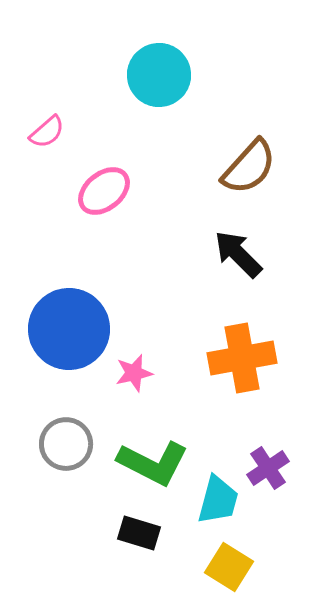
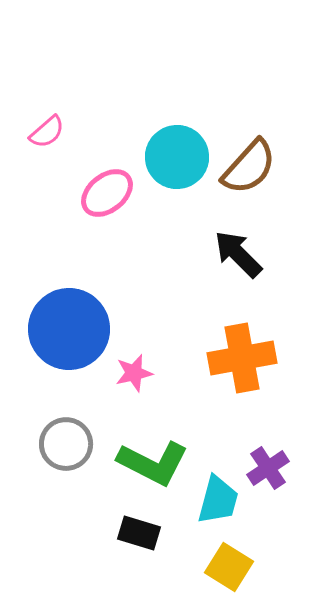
cyan circle: moved 18 px right, 82 px down
pink ellipse: moved 3 px right, 2 px down
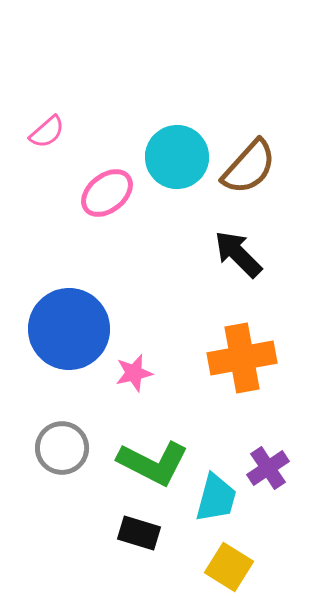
gray circle: moved 4 px left, 4 px down
cyan trapezoid: moved 2 px left, 2 px up
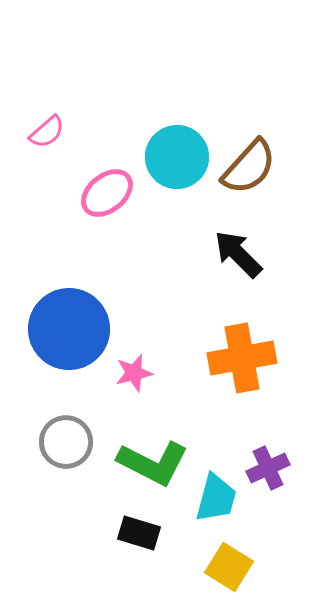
gray circle: moved 4 px right, 6 px up
purple cross: rotated 9 degrees clockwise
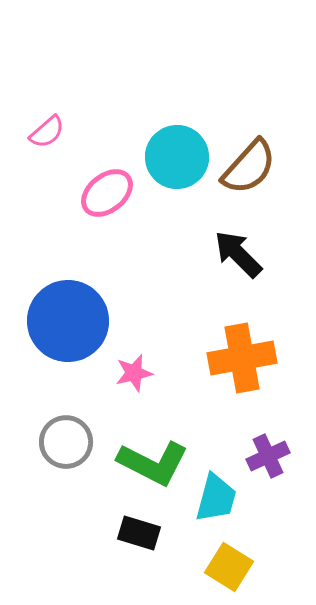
blue circle: moved 1 px left, 8 px up
purple cross: moved 12 px up
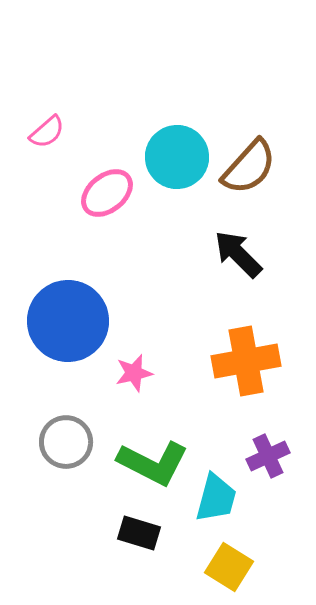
orange cross: moved 4 px right, 3 px down
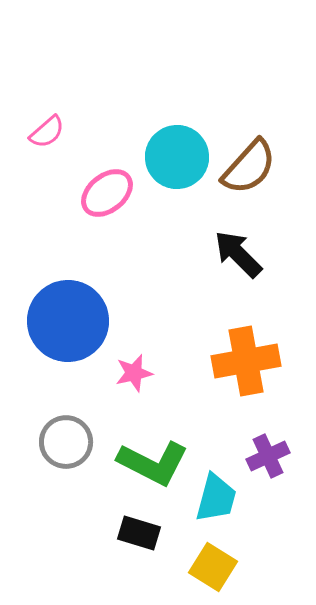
yellow square: moved 16 px left
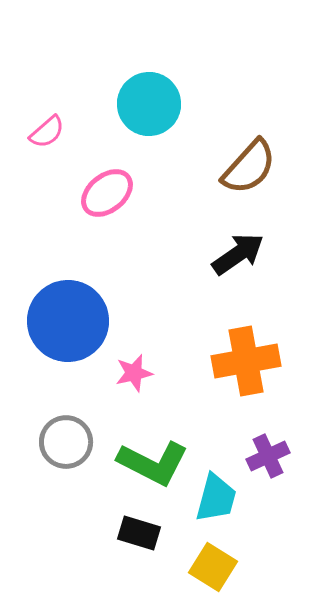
cyan circle: moved 28 px left, 53 px up
black arrow: rotated 100 degrees clockwise
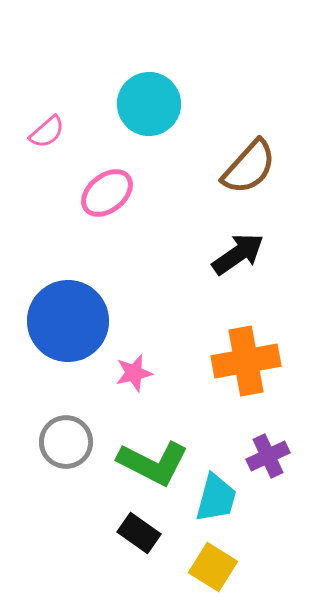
black rectangle: rotated 18 degrees clockwise
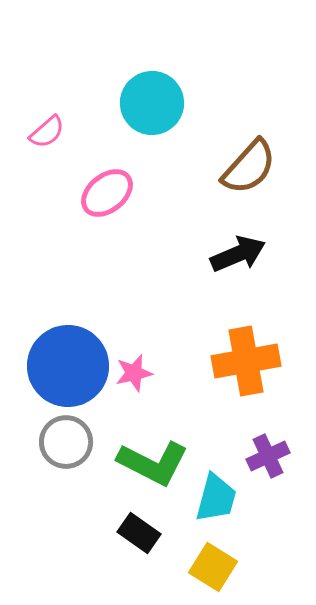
cyan circle: moved 3 px right, 1 px up
black arrow: rotated 12 degrees clockwise
blue circle: moved 45 px down
